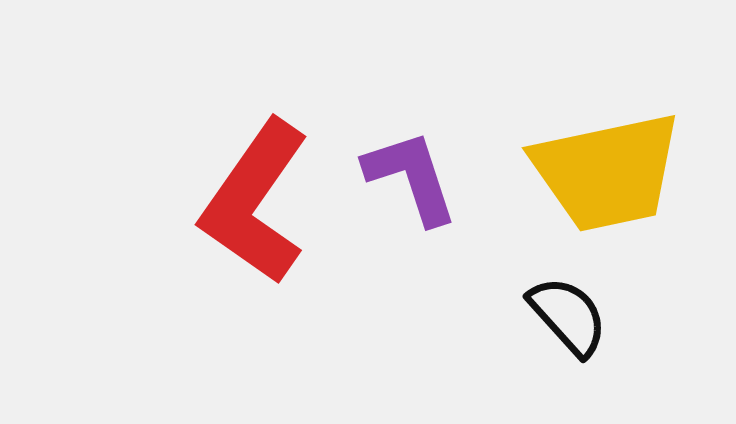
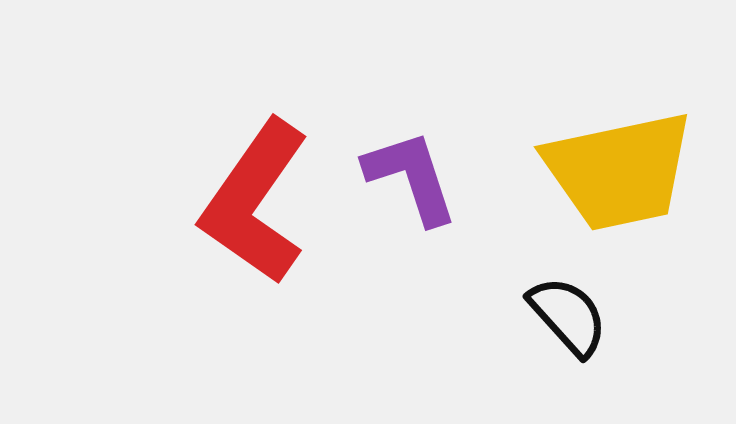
yellow trapezoid: moved 12 px right, 1 px up
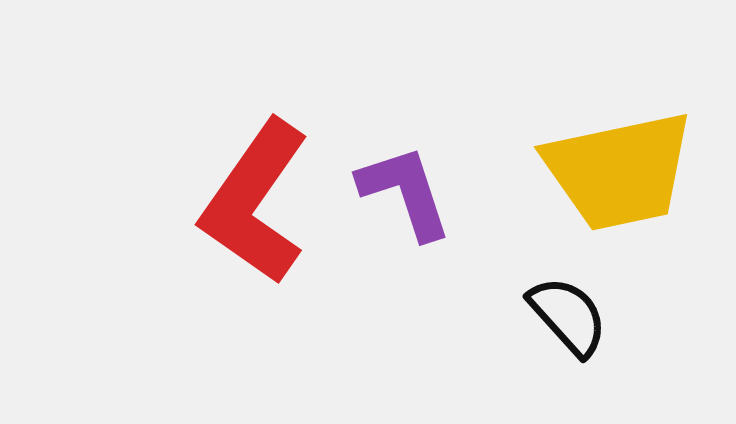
purple L-shape: moved 6 px left, 15 px down
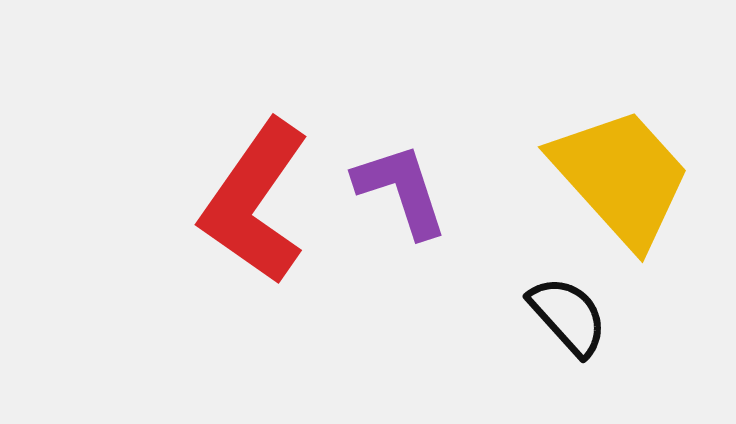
yellow trapezoid: moved 2 px right, 6 px down; rotated 120 degrees counterclockwise
purple L-shape: moved 4 px left, 2 px up
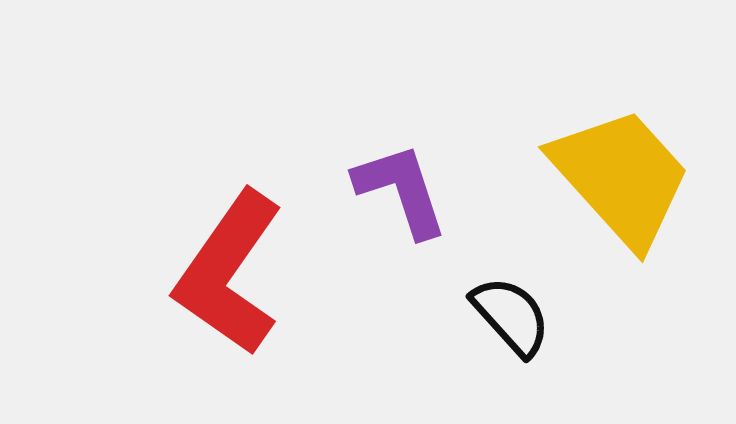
red L-shape: moved 26 px left, 71 px down
black semicircle: moved 57 px left
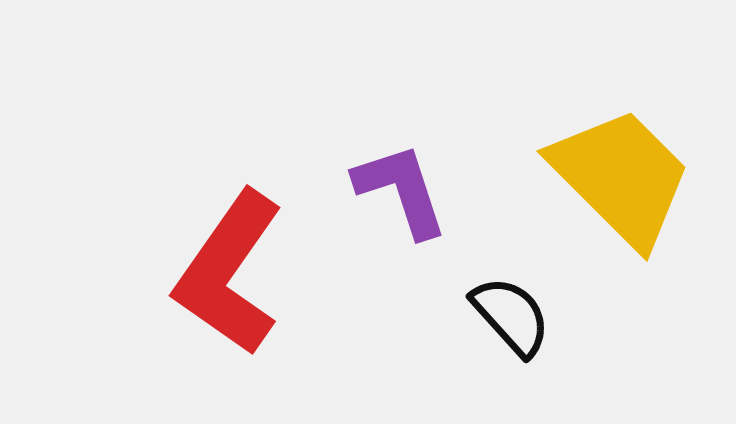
yellow trapezoid: rotated 3 degrees counterclockwise
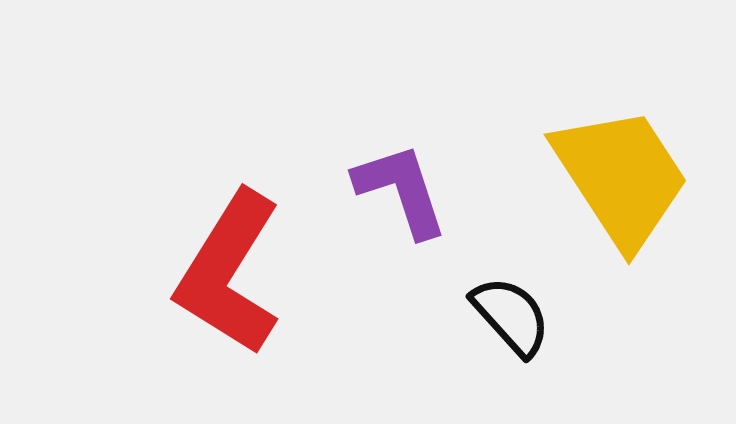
yellow trapezoid: rotated 12 degrees clockwise
red L-shape: rotated 3 degrees counterclockwise
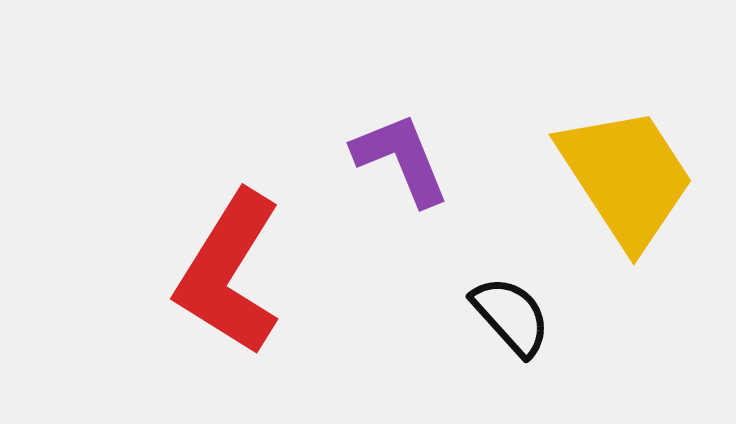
yellow trapezoid: moved 5 px right
purple L-shape: moved 31 px up; rotated 4 degrees counterclockwise
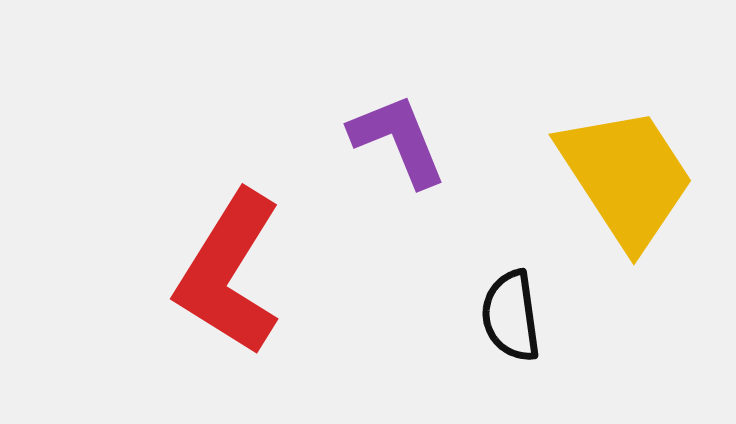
purple L-shape: moved 3 px left, 19 px up
black semicircle: rotated 146 degrees counterclockwise
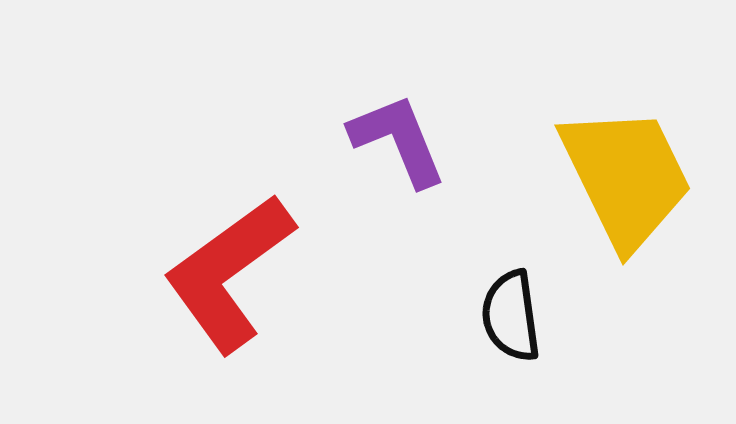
yellow trapezoid: rotated 7 degrees clockwise
red L-shape: rotated 22 degrees clockwise
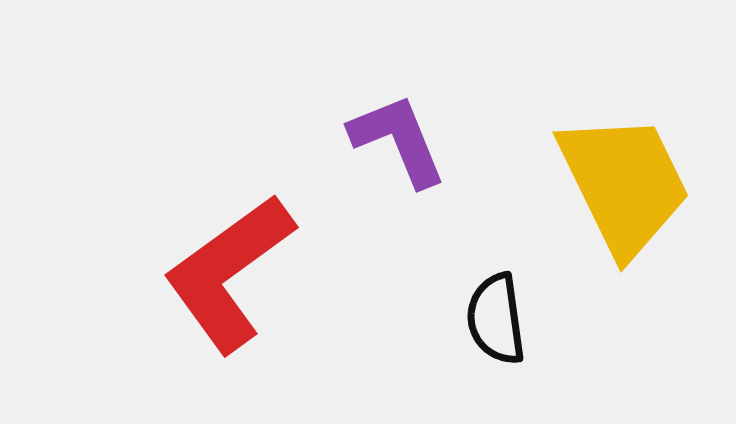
yellow trapezoid: moved 2 px left, 7 px down
black semicircle: moved 15 px left, 3 px down
